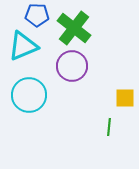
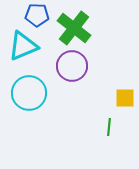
cyan circle: moved 2 px up
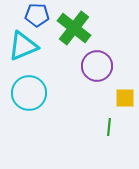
purple circle: moved 25 px right
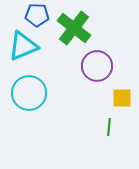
yellow square: moved 3 px left
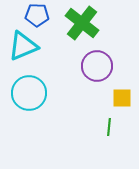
green cross: moved 8 px right, 5 px up
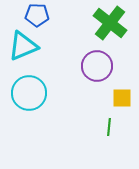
green cross: moved 28 px right
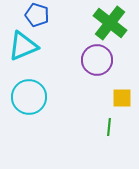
blue pentagon: rotated 15 degrees clockwise
purple circle: moved 6 px up
cyan circle: moved 4 px down
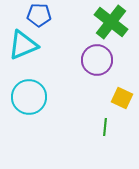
blue pentagon: moved 2 px right; rotated 15 degrees counterclockwise
green cross: moved 1 px right, 1 px up
cyan triangle: moved 1 px up
yellow square: rotated 25 degrees clockwise
green line: moved 4 px left
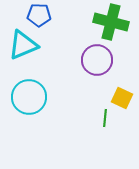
green cross: rotated 24 degrees counterclockwise
green line: moved 9 px up
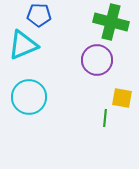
yellow square: rotated 15 degrees counterclockwise
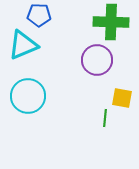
green cross: rotated 12 degrees counterclockwise
cyan circle: moved 1 px left, 1 px up
